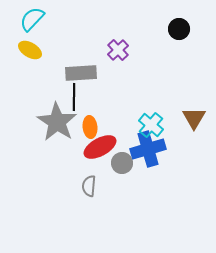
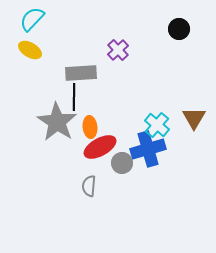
cyan cross: moved 6 px right
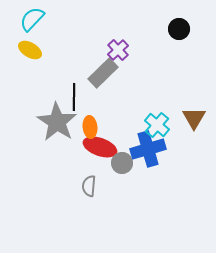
gray rectangle: moved 22 px right; rotated 40 degrees counterclockwise
red ellipse: rotated 48 degrees clockwise
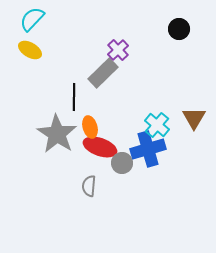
gray star: moved 12 px down
orange ellipse: rotated 10 degrees counterclockwise
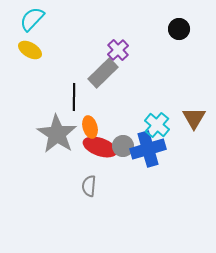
gray circle: moved 1 px right, 17 px up
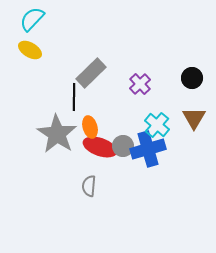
black circle: moved 13 px right, 49 px down
purple cross: moved 22 px right, 34 px down
gray rectangle: moved 12 px left
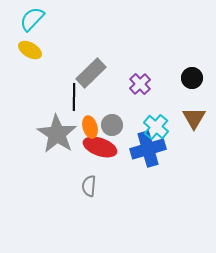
cyan cross: moved 1 px left, 2 px down
gray circle: moved 11 px left, 21 px up
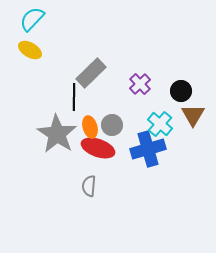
black circle: moved 11 px left, 13 px down
brown triangle: moved 1 px left, 3 px up
cyan cross: moved 4 px right, 3 px up
red ellipse: moved 2 px left, 1 px down
